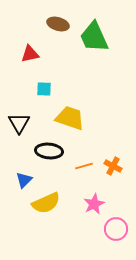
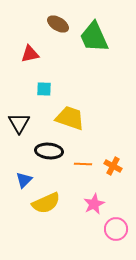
brown ellipse: rotated 15 degrees clockwise
orange line: moved 1 px left, 2 px up; rotated 18 degrees clockwise
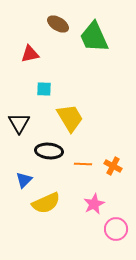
yellow trapezoid: rotated 40 degrees clockwise
